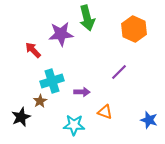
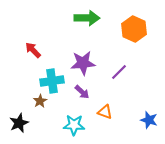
green arrow: rotated 75 degrees counterclockwise
purple star: moved 22 px right, 29 px down
cyan cross: rotated 10 degrees clockwise
purple arrow: rotated 42 degrees clockwise
black star: moved 2 px left, 6 px down
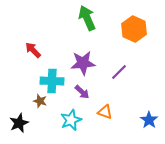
green arrow: rotated 115 degrees counterclockwise
cyan cross: rotated 10 degrees clockwise
brown star: rotated 24 degrees counterclockwise
blue star: rotated 18 degrees clockwise
cyan star: moved 3 px left, 5 px up; rotated 25 degrees counterclockwise
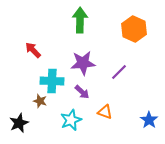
green arrow: moved 7 px left, 2 px down; rotated 25 degrees clockwise
